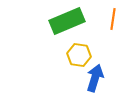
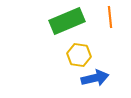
orange line: moved 3 px left, 2 px up; rotated 15 degrees counterclockwise
blue arrow: rotated 60 degrees clockwise
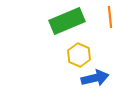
yellow hexagon: rotated 15 degrees clockwise
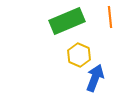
blue arrow: rotated 56 degrees counterclockwise
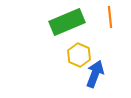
green rectangle: moved 1 px down
blue arrow: moved 4 px up
